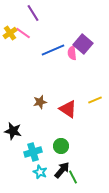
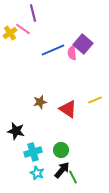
purple line: rotated 18 degrees clockwise
pink line: moved 4 px up
black star: moved 3 px right
green circle: moved 4 px down
cyan star: moved 3 px left, 1 px down
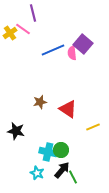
yellow line: moved 2 px left, 27 px down
cyan cross: moved 15 px right; rotated 30 degrees clockwise
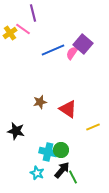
pink semicircle: rotated 40 degrees clockwise
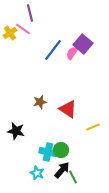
purple line: moved 3 px left
blue line: rotated 30 degrees counterclockwise
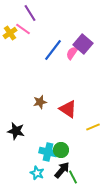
purple line: rotated 18 degrees counterclockwise
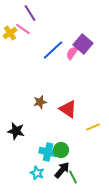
blue line: rotated 10 degrees clockwise
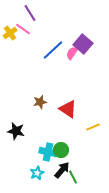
cyan star: rotated 24 degrees clockwise
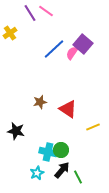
pink line: moved 23 px right, 18 px up
blue line: moved 1 px right, 1 px up
green line: moved 5 px right
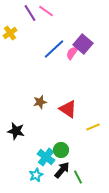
cyan cross: moved 2 px left, 5 px down; rotated 24 degrees clockwise
cyan star: moved 1 px left, 2 px down
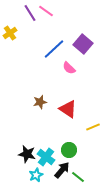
pink semicircle: moved 3 px left, 15 px down; rotated 80 degrees counterclockwise
black star: moved 11 px right, 23 px down
green circle: moved 8 px right
green line: rotated 24 degrees counterclockwise
